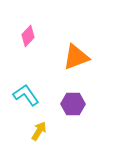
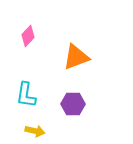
cyan L-shape: rotated 136 degrees counterclockwise
yellow arrow: moved 4 px left; rotated 72 degrees clockwise
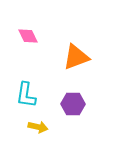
pink diamond: rotated 70 degrees counterclockwise
yellow arrow: moved 3 px right, 4 px up
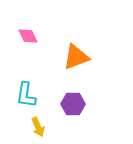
yellow arrow: rotated 54 degrees clockwise
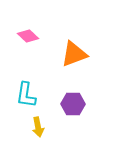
pink diamond: rotated 20 degrees counterclockwise
orange triangle: moved 2 px left, 3 px up
yellow arrow: rotated 12 degrees clockwise
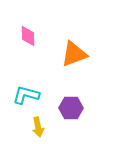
pink diamond: rotated 45 degrees clockwise
cyan L-shape: rotated 96 degrees clockwise
purple hexagon: moved 2 px left, 4 px down
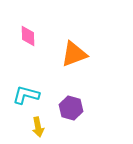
purple hexagon: rotated 15 degrees clockwise
